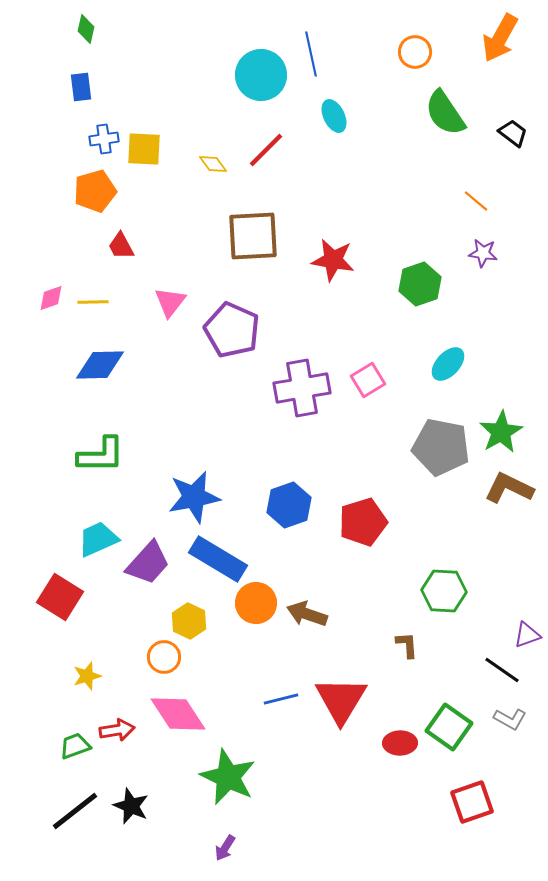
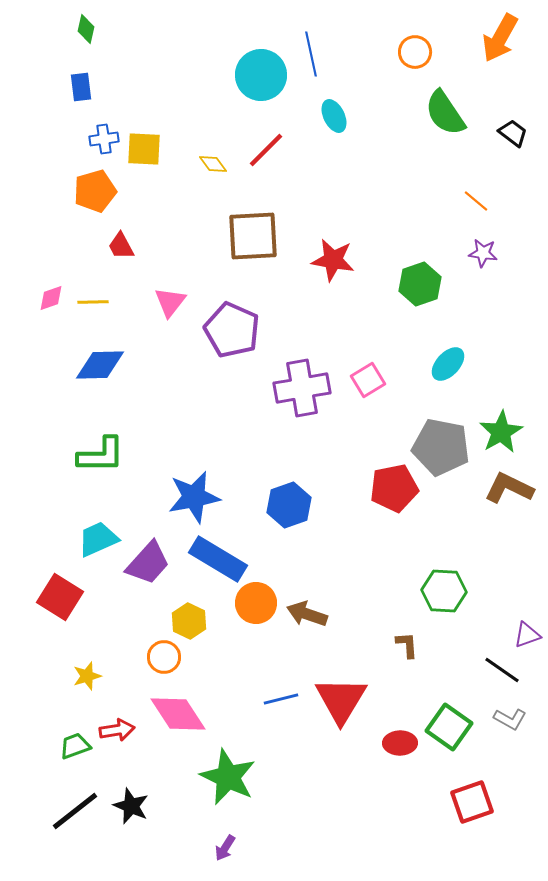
red pentagon at (363, 522): moved 31 px right, 34 px up; rotated 6 degrees clockwise
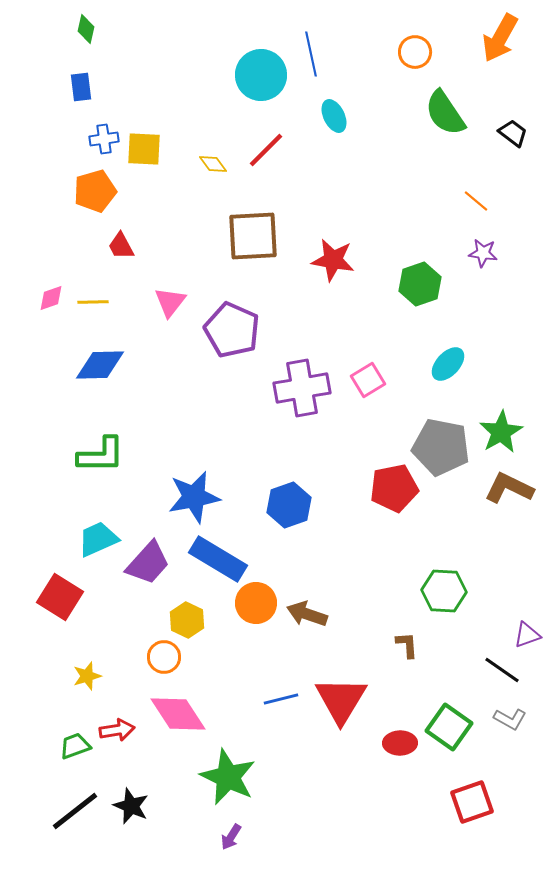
yellow hexagon at (189, 621): moved 2 px left, 1 px up
purple arrow at (225, 848): moved 6 px right, 11 px up
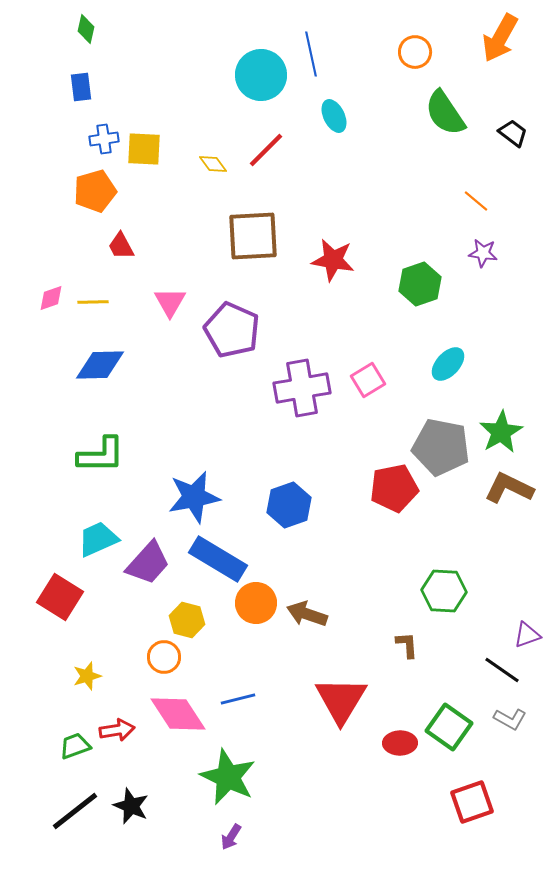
pink triangle at (170, 302): rotated 8 degrees counterclockwise
yellow hexagon at (187, 620): rotated 12 degrees counterclockwise
blue line at (281, 699): moved 43 px left
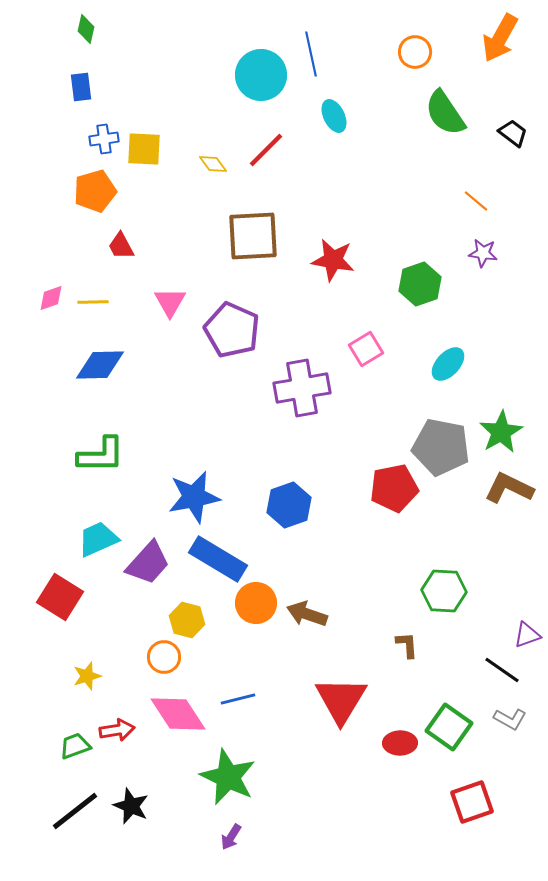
pink square at (368, 380): moved 2 px left, 31 px up
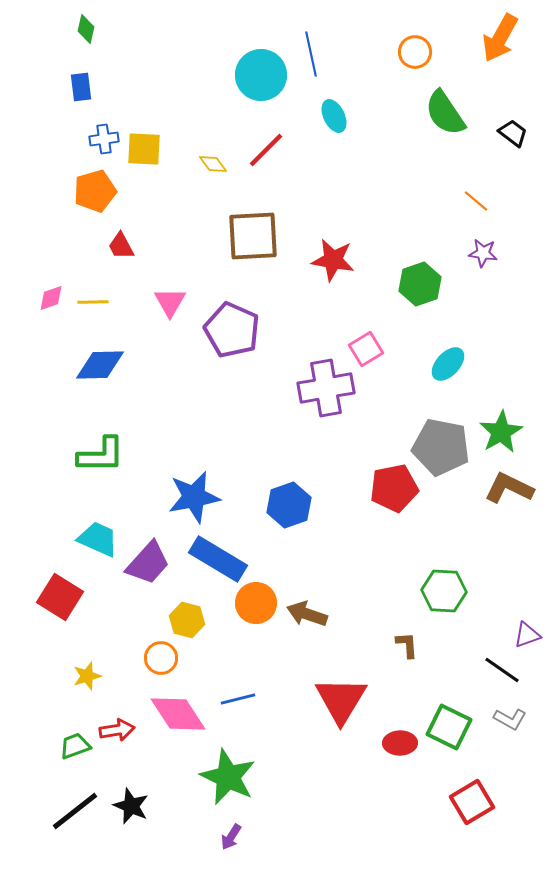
purple cross at (302, 388): moved 24 px right
cyan trapezoid at (98, 539): rotated 48 degrees clockwise
orange circle at (164, 657): moved 3 px left, 1 px down
green square at (449, 727): rotated 9 degrees counterclockwise
red square at (472, 802): rotated 12 degrees counterclockwise
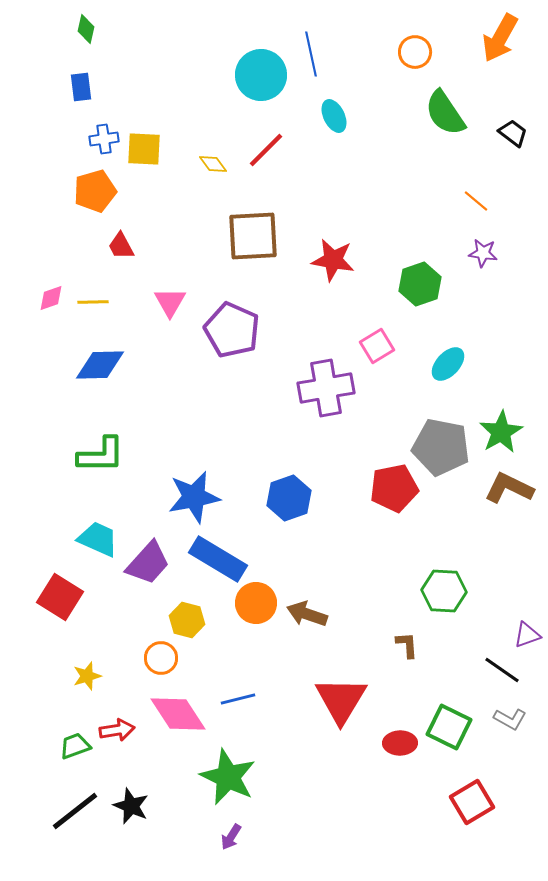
pink square at (366, 349): moved 11 px right, 3 px up
blue hexagon at (289, 505): moved 7 px up
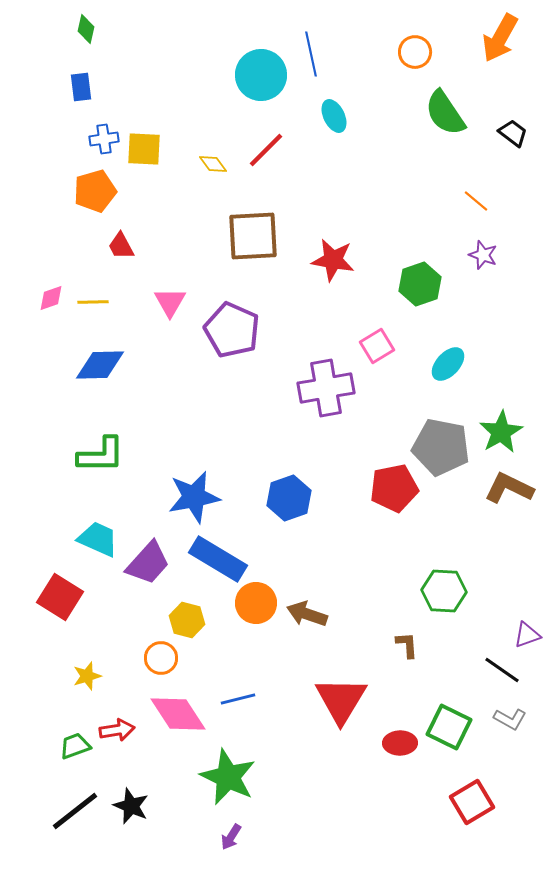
purple star at (483, 253): moved 2 px down; rotated 12 degrees clockwise
